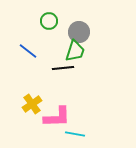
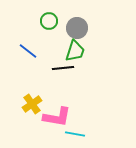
gray circle: moved 2 px left, 4 px up
pink L-shape: rotated 12 degrees clockwise
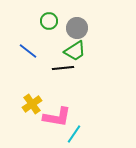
green trapezoid: rotated 40 degrees clockwise
cyan line: moved 1 px left; rotated 66 degrees counterclockwise
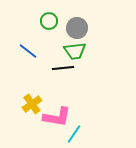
green trapezoid: rotated 25 degrees clockwise
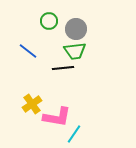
gray circle: moved 1 px left, 1 px down
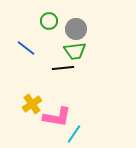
blue line: moved 2 px left, 3 px up
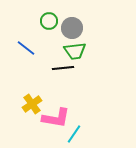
gray circle: moved 4 px left, 1 px up
pink L-shape: moved 1 px left, 1 px down
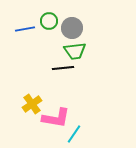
blue line: moved 1 px left, 19 px up; rotated 48 degrees counterclockwise
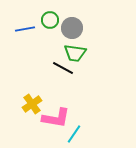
green circle: moved 1 px right, 1 px up
green trapezoid: moved 2 px down; rotated 15 degrees clockwise
black line: rotated 35 degrees clockwise
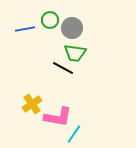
pink L-shape: moved 2 px right, 1 px up
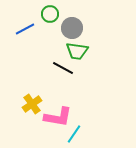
green circle: moved 6 px up
blue line: rotated 18 degrees counterclockwise
green trapezoid: moved 2 px right, 2 px up
